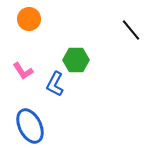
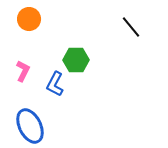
black line: moved 3 px up
pink L-shape: rotated 120 degrees counterclockwise
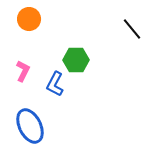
black line: moved 1 px right, 2 px down
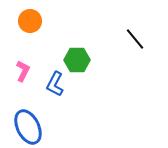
orange circle: moved 1 px right, 2 px down
black line: moved 3 px right, 10 px down
green hexagon: moved 1 px right
blue ellipse: moved 2 px left, 1 px down
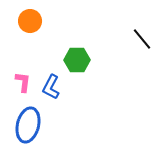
black line: moved 7 px right
pink L-shape: moved 11 px down; rotated 20 degrees counterclockwise
blue L-shape: moved 4 px left, 3 px down
blue ellipse: moved 2 px up; rotated 40 degrees clockwise
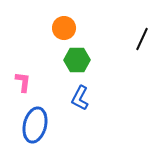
orange circle: moved 34 px right, 7 px down
black line: rotated 65 degrees clockwise
blue L-shape: moved 29 px right, 11 px down
blue ellipse: moved 7 px right
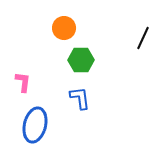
black line: moved 1 px right, 1 px up
green hexagon: moved 4 px right
blue L-shape: rotated 145 degrees clockwise
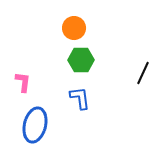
orange circle: moved 10 px right
black line: moved 35 px down
